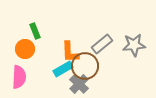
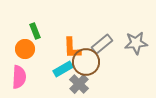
gray star: moved 2 px right, 2 px up
orange L-shape: moved 2 px right, 4 px up
brown circle: moved 1 px right, 4 px up
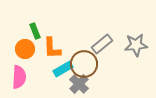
gray star: moved 2 px down
orange L-shape: moved 20 px left
brown circle: moved 2 px left, 2 px down
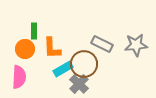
green rectangle: moved 1 px left; rotated 21 degrees clockwise
gray rectangle: rotated 65 degrees clockwise
